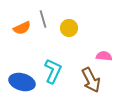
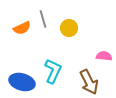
brown arrow: moved 2 px left, 2 px down
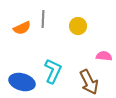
gray line: rotated 18 degrees clockwise
yellow circle: moved 9 px right, 2 px up
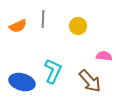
orange semicircle: moved 4 px left, 2 px up
brown arrow: moved 1 px right, 1 px up; rotated 15 degrees counterclockwise
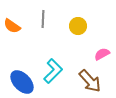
orange semicircle: moved 6 px left; rotated 60 degrees clockwise
pink semicircle: moved 2 px left, 2 px up; rotated 35 degrees counterclockwise
cyan L-shape: rotated 20 degrees clockwise
blue ellipse: rotated 30 degrees clockwise
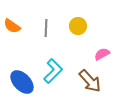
gray line: moved 3 px right, 9 px down
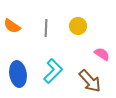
pink semicircle: rotated 63 degrees clockwise
blue ellipse: moved 4 px left, 8 px up; rotated 35 degrees clockwise
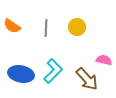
yellow circle: moved 1 px left, 1 px down
pink semicircle: moved 2 px right, 6 px down; rotated 21 degrees counterclockwise
blue ellipse: moved 3 px right; rotated 70 degrees counterclockwise
brown arrow: moved 3 px left, 2 px up
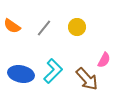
gray line: moved 2 px left; rotated 36 degrees clockwise
pink semicircle: rotated 105 degrees clockwise
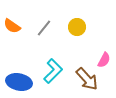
blue ellipse: moved 2 px left, 8 px down
